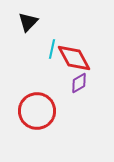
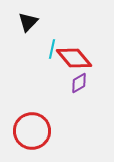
red diamond: rotated 12 degrees counterclockwise
red circle: moved 5 px left, 20 px down
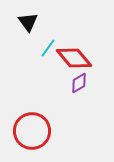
black triangle: rotated 20 degrees counterclockwise
cyan line: moved 4 px left, 1 px up; rotated 24 degrees clockwise
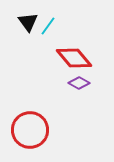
cyan line: moved 22 px up
purple diamond: rotated 60 degrees clockwise
red circle: moved 2 px left, 1 px up
